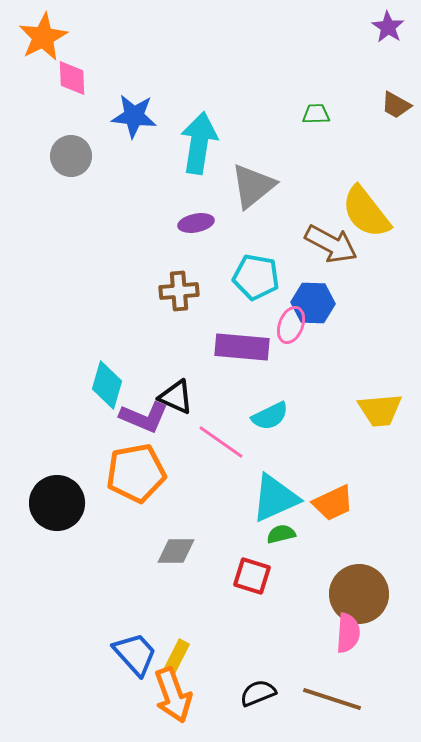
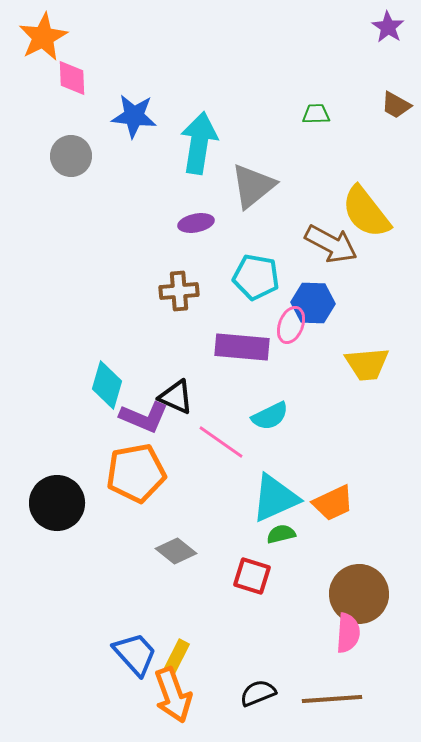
yellow trapezoid: moved 13 px left, 46 px up
gray diamond: rotated 39 degrees clockwise
brown line: rotated 22 degrees counterclockwise
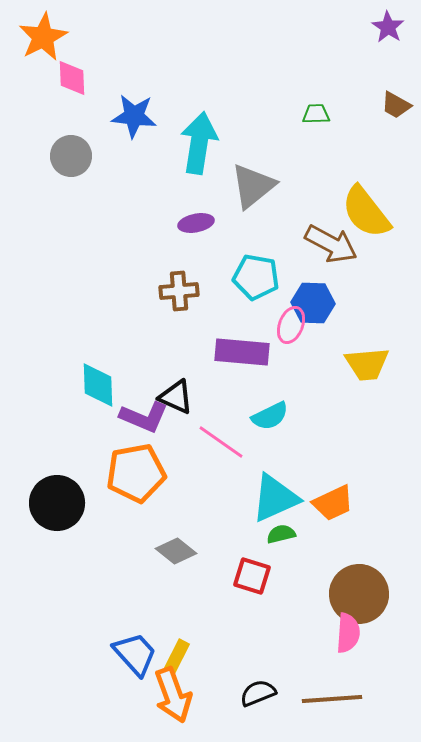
purple rectangle: moved 5 px down
cyan diamond: moved 9 px left; rotated 18 degrees counterclockwise
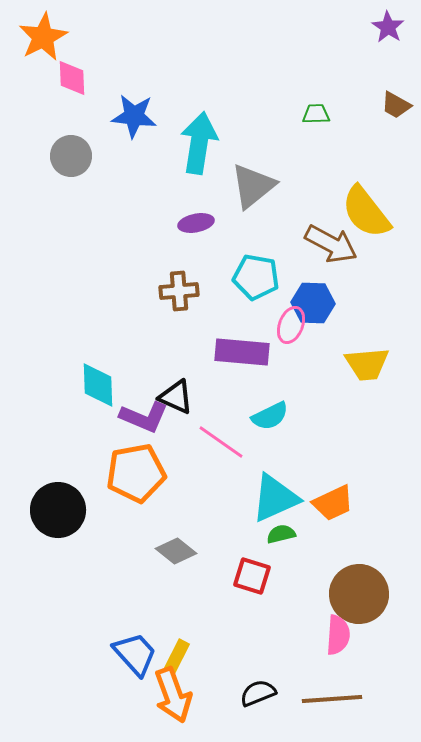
black circle: moved 1 px right, 7 px down
pink semicircle: moved 10 px left, 2 px down
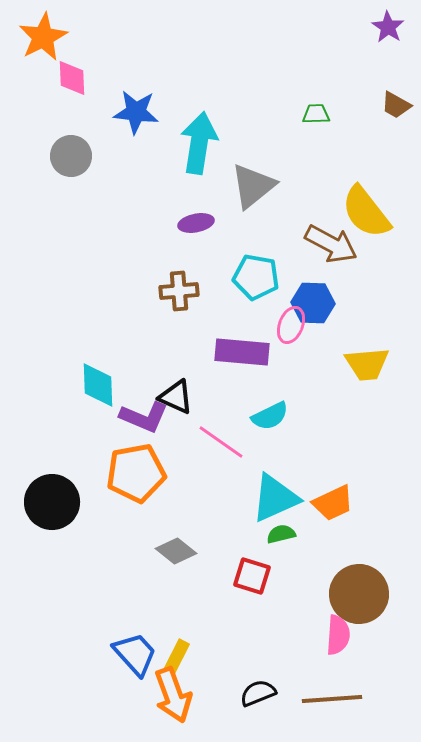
blue star: moved 2 px right, 4 px up
black circle: moved 6 px left, 8 px up
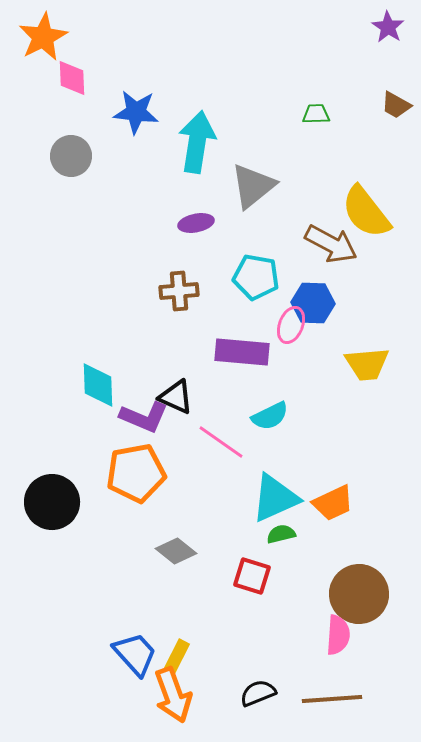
cyan arrow: moved 2 px left, 1 px up
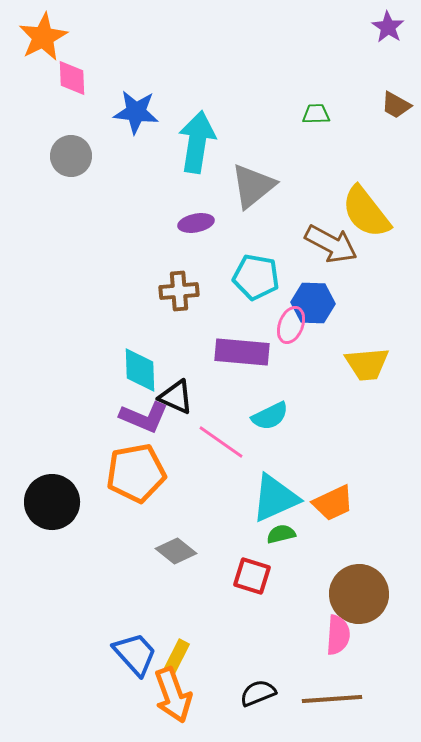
cyan diamond: moved 42 px right, 15 px up
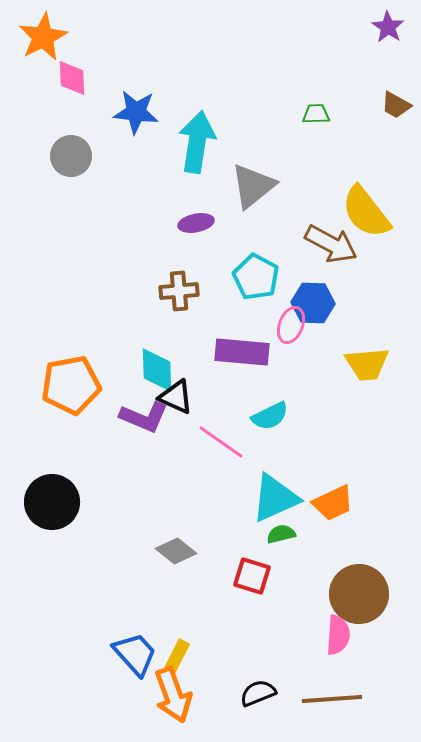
cyan pentagon: rotated 18 degrees clockwise
cyan diamond: moved 17 px right
orange pentagon: moved 65 px left, 88 px up
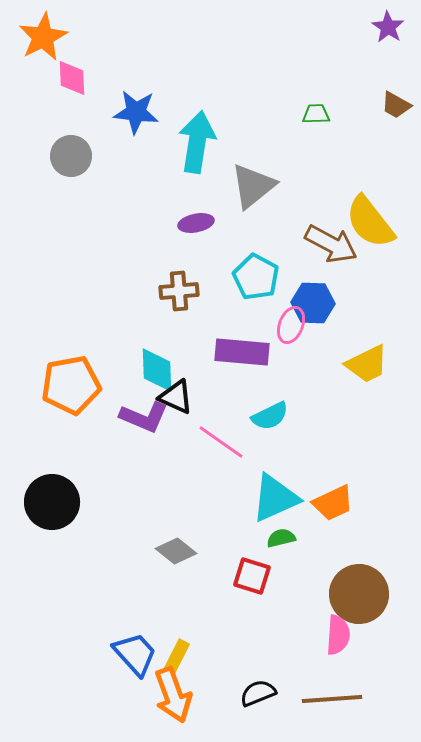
yellow semicircle: moved 4 px right, 10 px down
yellow trapezoid: rotated 21 degrees counterclockwise
green semicircle: moved 4 px down
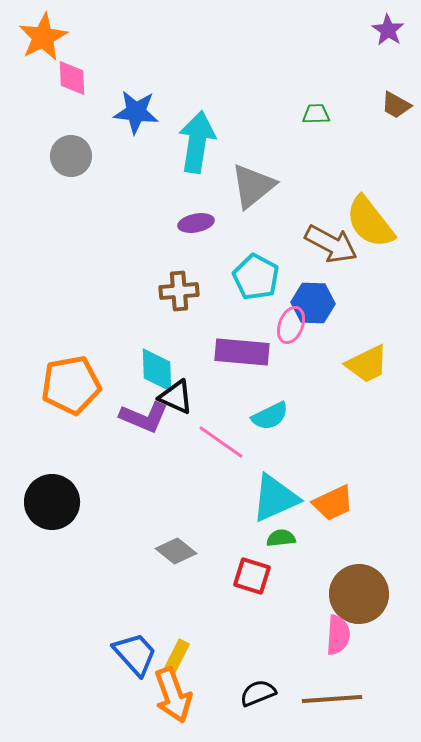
purple star: moved 3 px down
green semicircle: rotated 8 degrees clockwise
